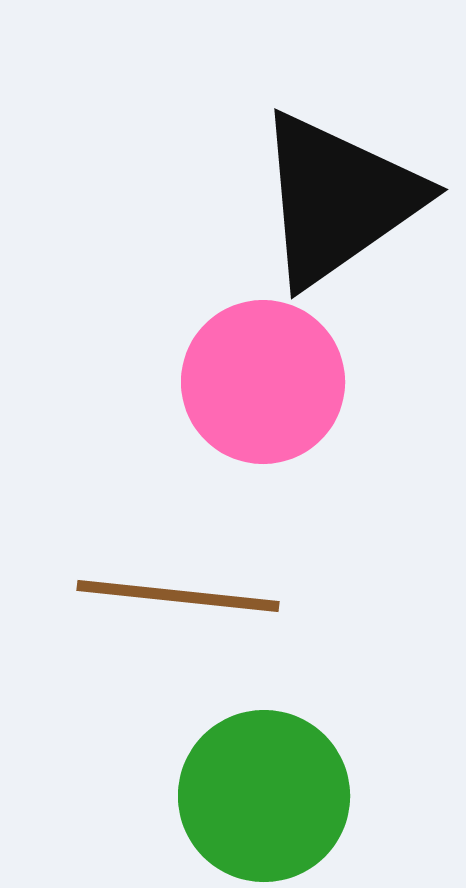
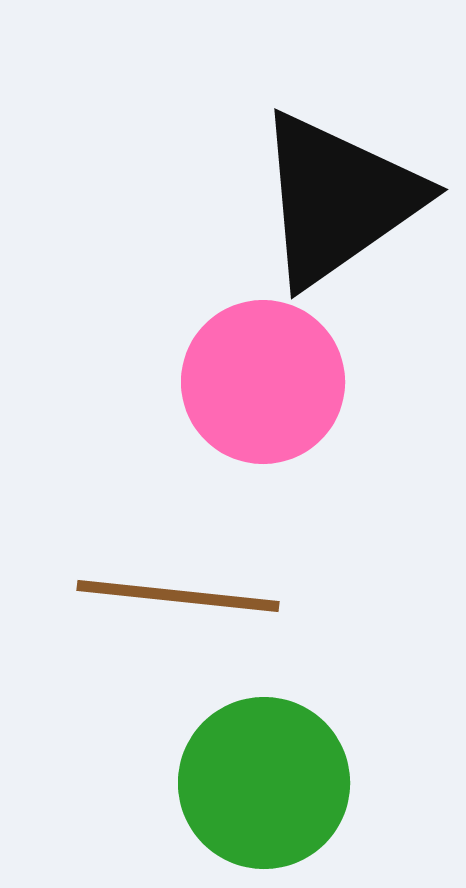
green circle: moved 13 px up
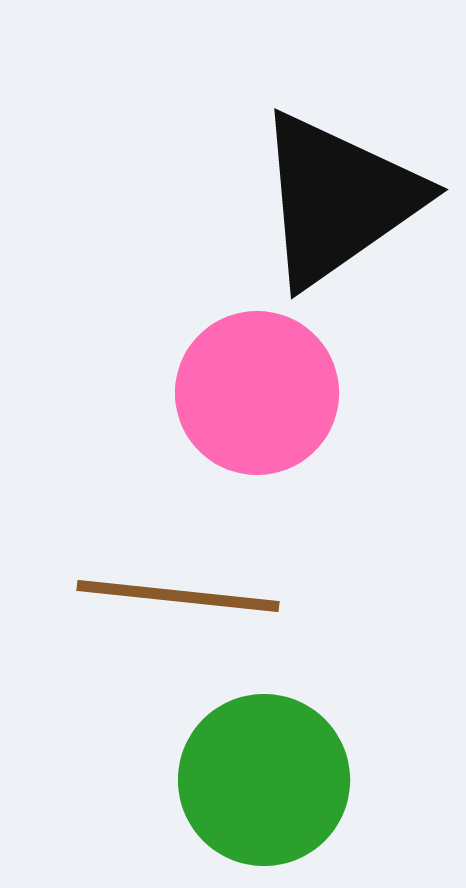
pink circle: moved 6 px left, 11 px down
green circle: moved 3 px up
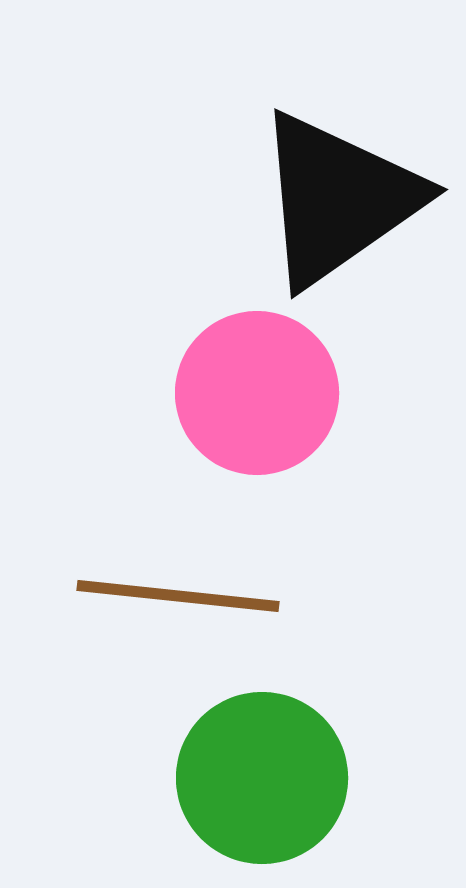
green circle: moved 2 px left, 2 px up
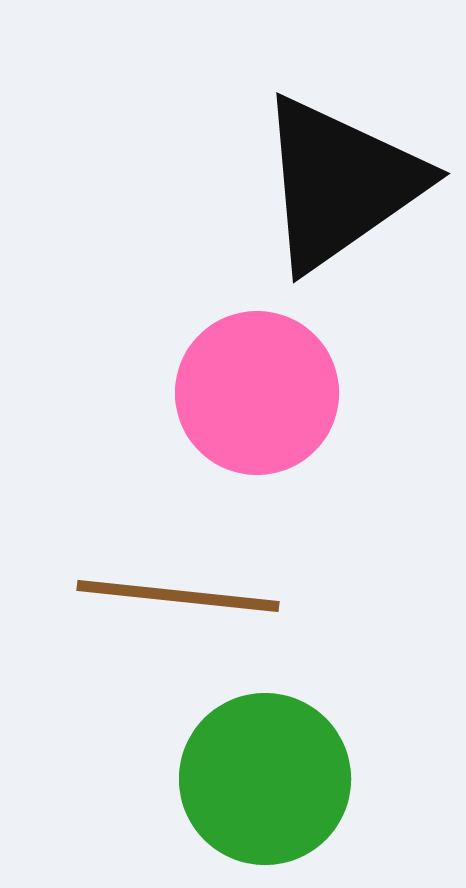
black triangle: moved 2 px right, 16 px up
green circle: moved 3 px right, 1 px down
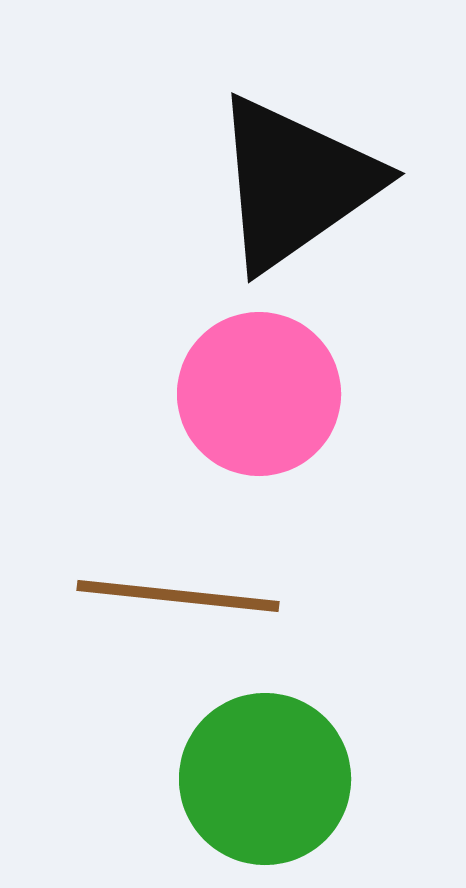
black triangle: moved 45 px left
pink circle: moved 2 px right, 1 px down
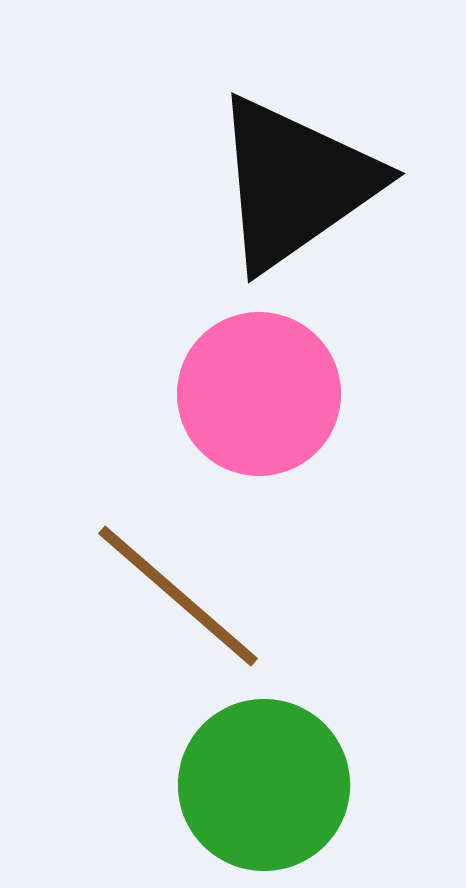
brown line: rotated 35 degrees clockwise
green circle: moved 1 px left, 6 px down
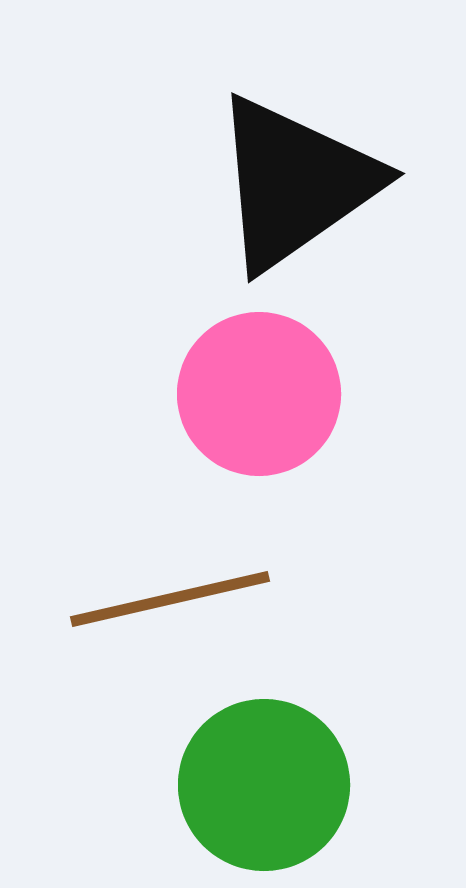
brown line: moved 8 px left, 3 px down; rotated 54 degrees counterclockwise
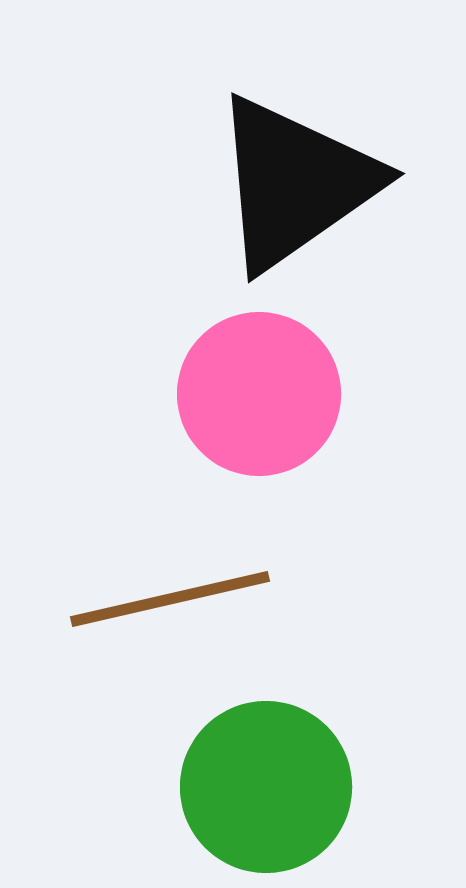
green circle: moved 2 px right, 2 px down
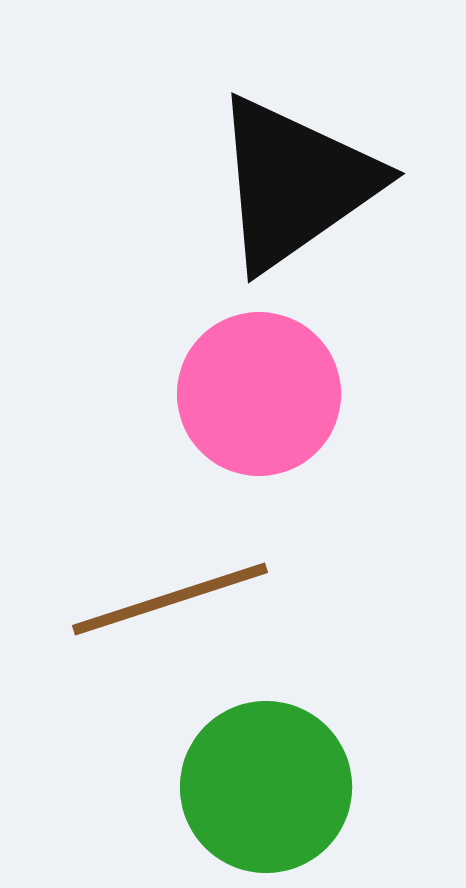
brown line: rotated 5 degrees counterclockwise
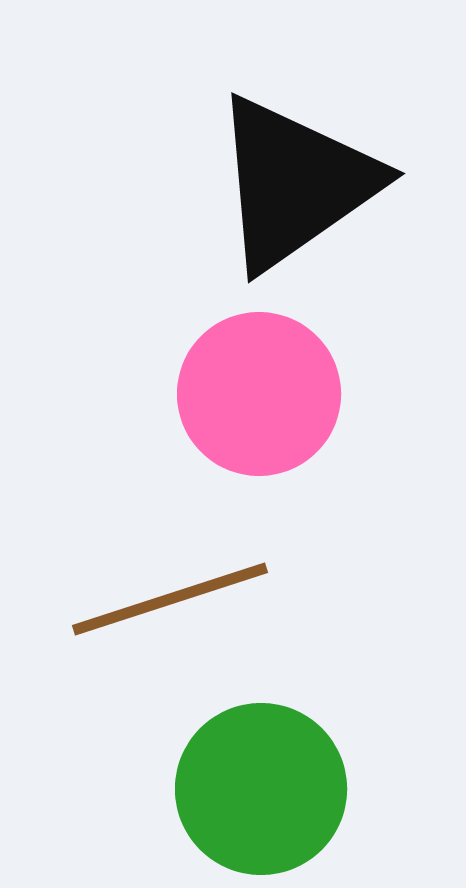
green circle: moved 5 px left, 2 px down
